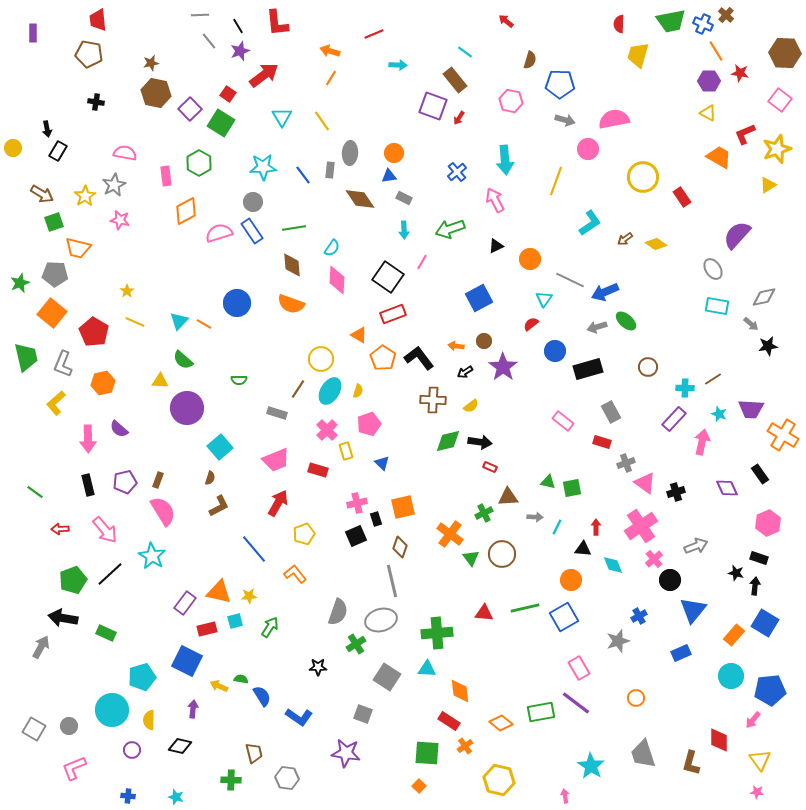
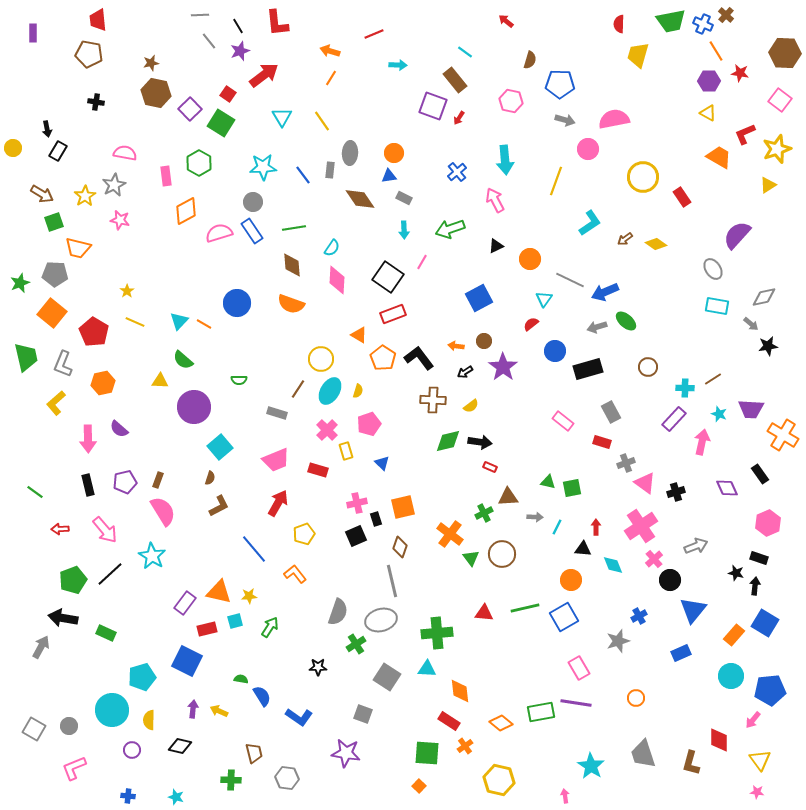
purple circle at (187, 408): moved 7 px right, 1 px up
yellow arrow at (219, 686): moved 25 px down
purple line at (576, 703): rotated 28 degrees counterclockwise
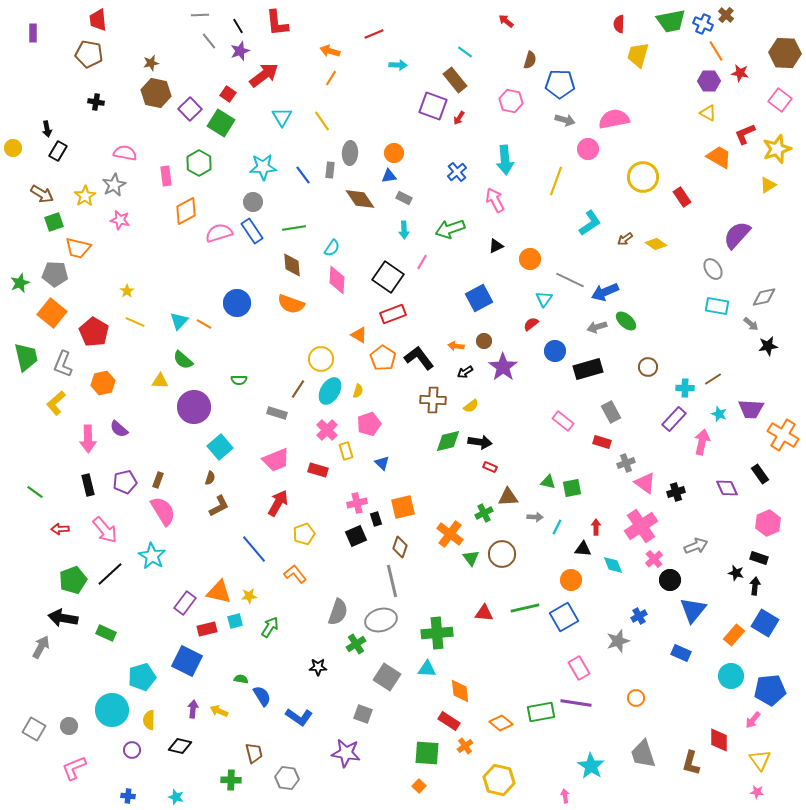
blue rectangle at (681, 653): rotated 48 degrees clockwise
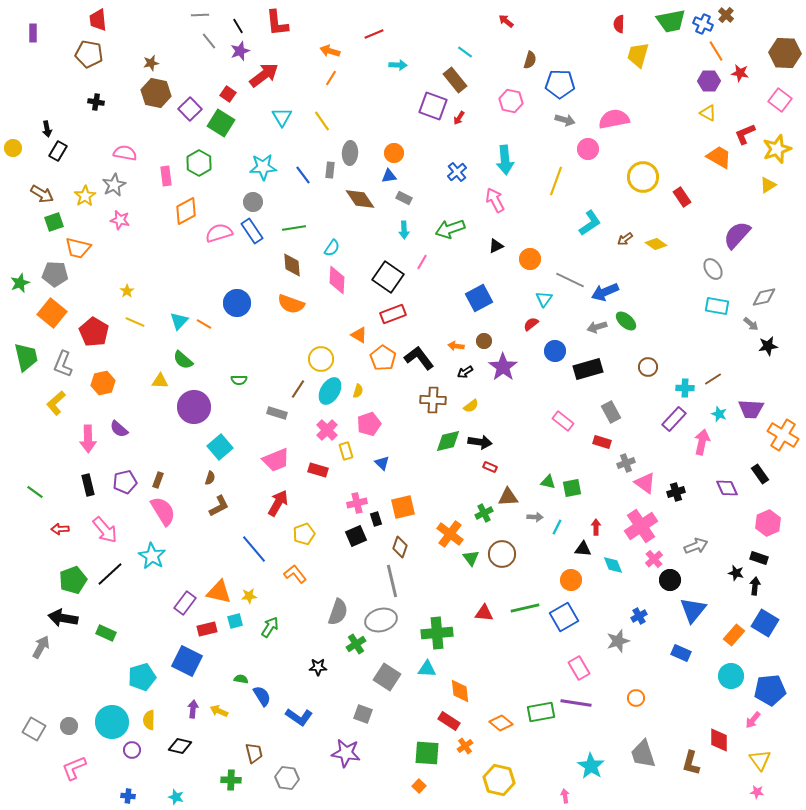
cyan circle at (112, 710): moved 12 px down
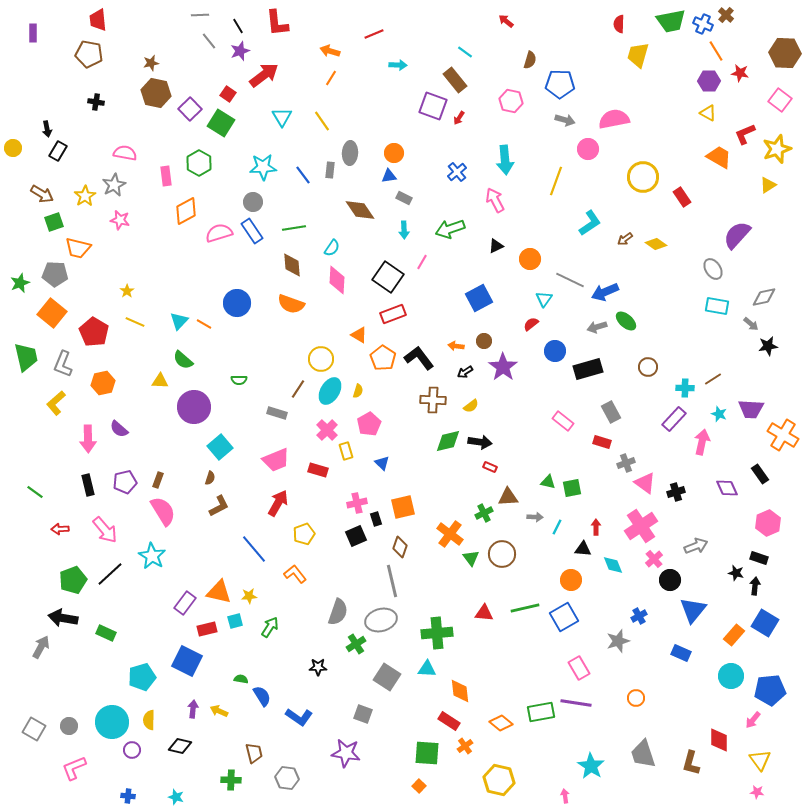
brown diamond at (360, 199): moved 11 px down
pink pentagon at (369, 424): rotated 10 degrees counterclockwise
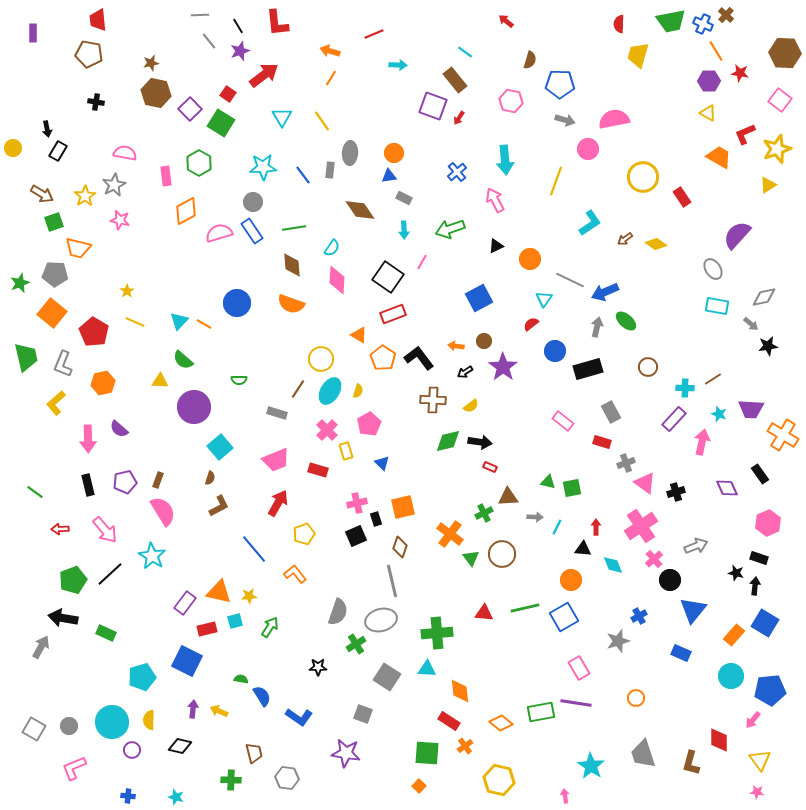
gray arrow at (597, 327): rotated 120 degrees clockwise
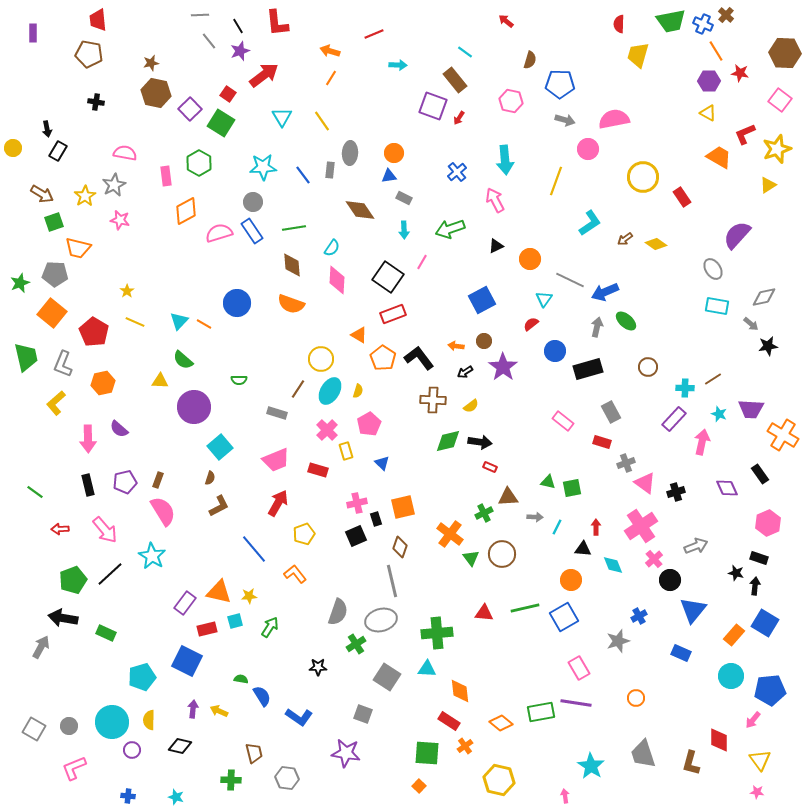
blue square at (479, 298): moved 3 px right, 2 px down
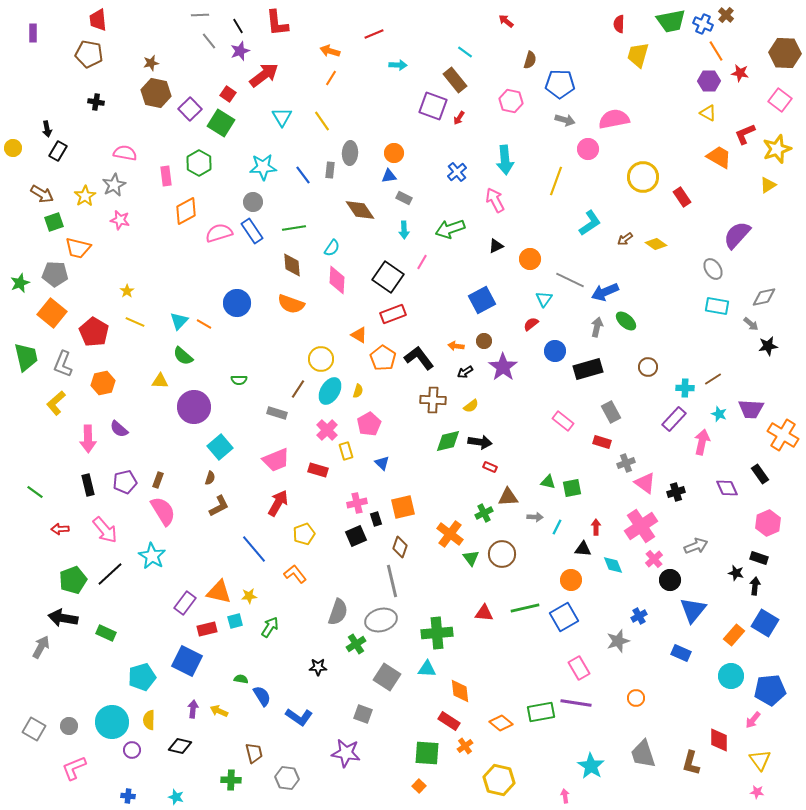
green semicircle at (183, 360): moved 4 px up
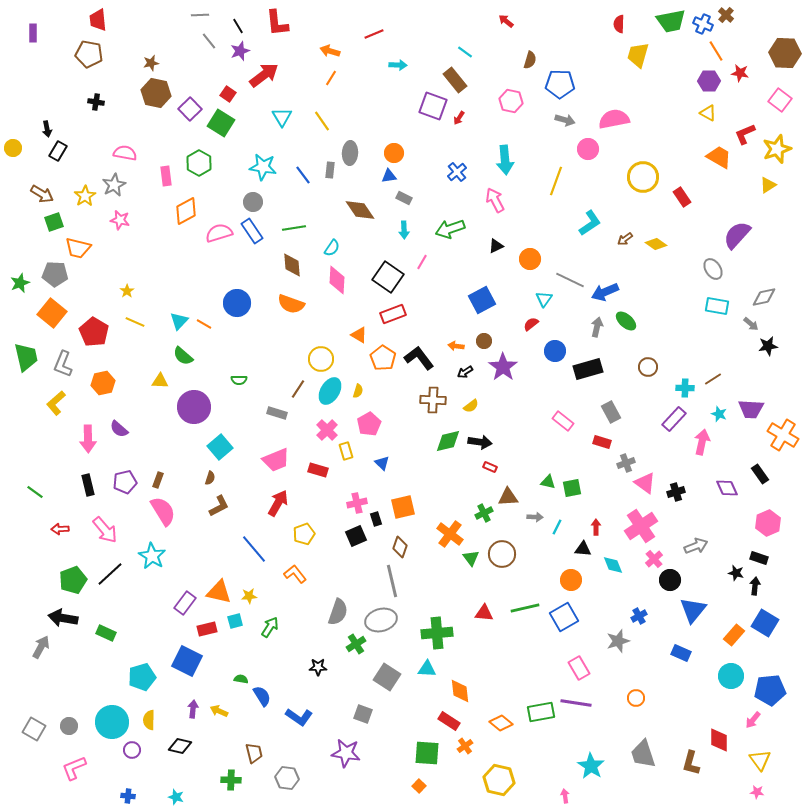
cyan star at (263, 167): rotated 12 degrees clockwise
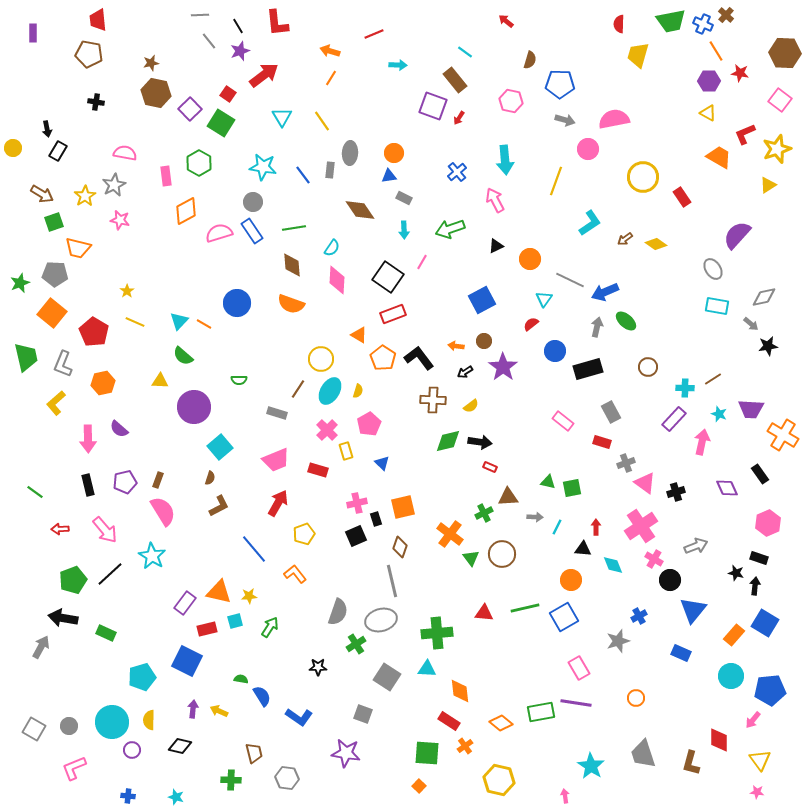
pink cross at (654, 559): rotated 18 degrees counterclockwise
